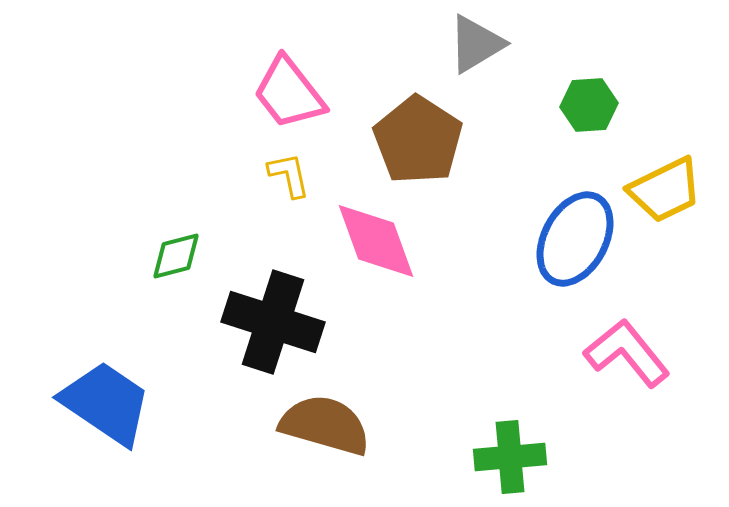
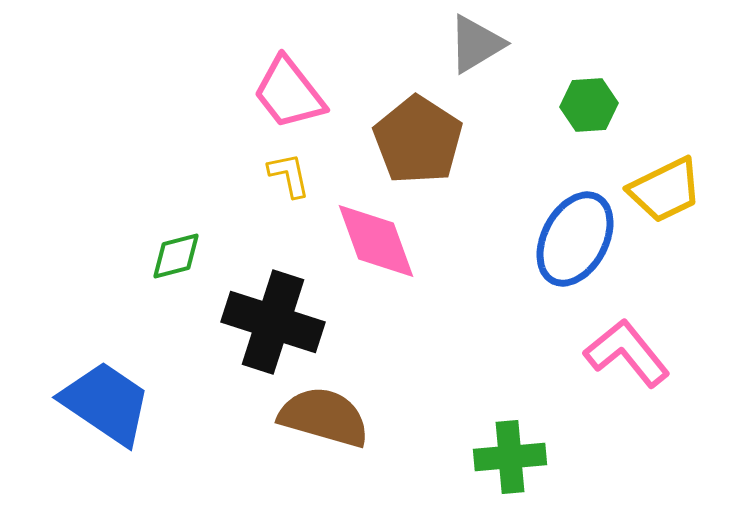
brown semicircle: moved 1 px left, 8 px up
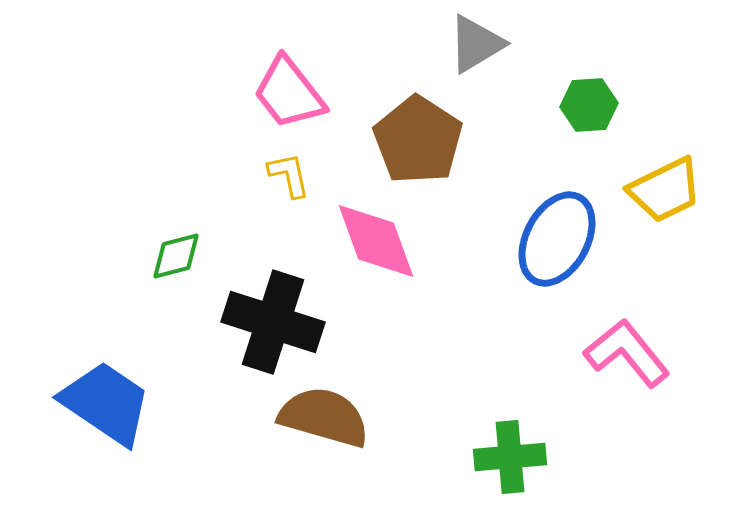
blue ellipse: moved 18 px left
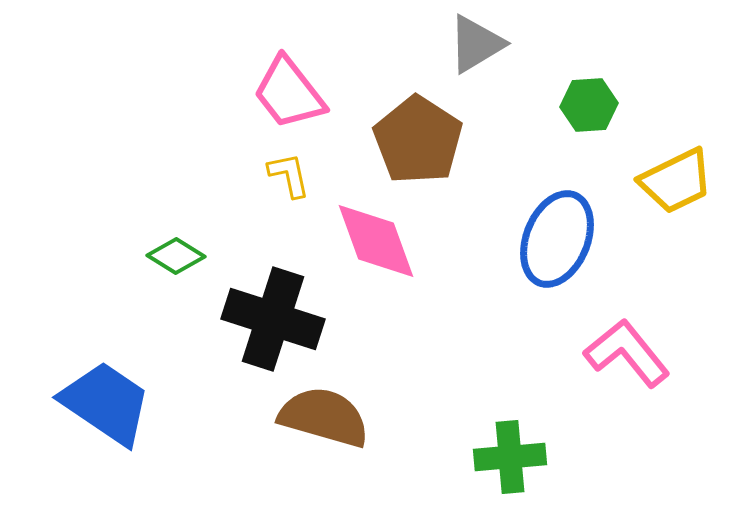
yellow trapezoid: moved 11 px right, 9 px up
blue ellipse: rotated 6 degrees counterclockwise
green diamond: rotated 46 degrees clockwise
black cross: moved 3 px up
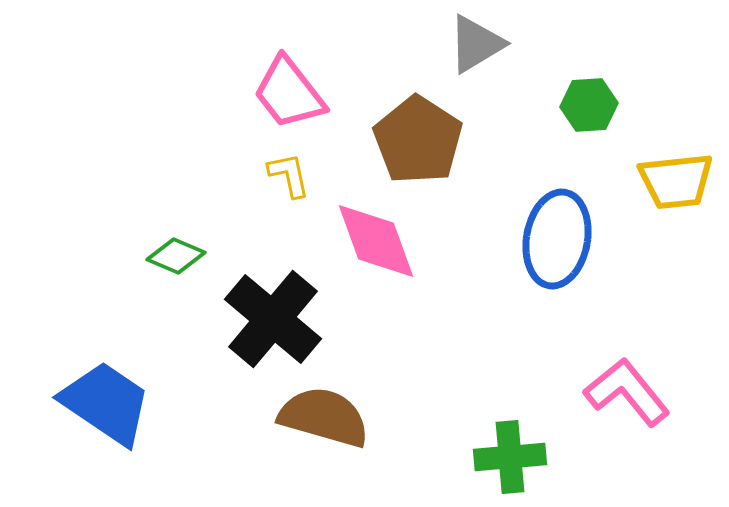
yellow trapezoid: rotated 20 degrees clockwise
blue ellipse: rotated 12 degrees counterclockwise
green diamond: rotated 8 degrees counterclockwise
black cross: rotated 22 degrees clockwise
pink L-shape: moved 39 px down
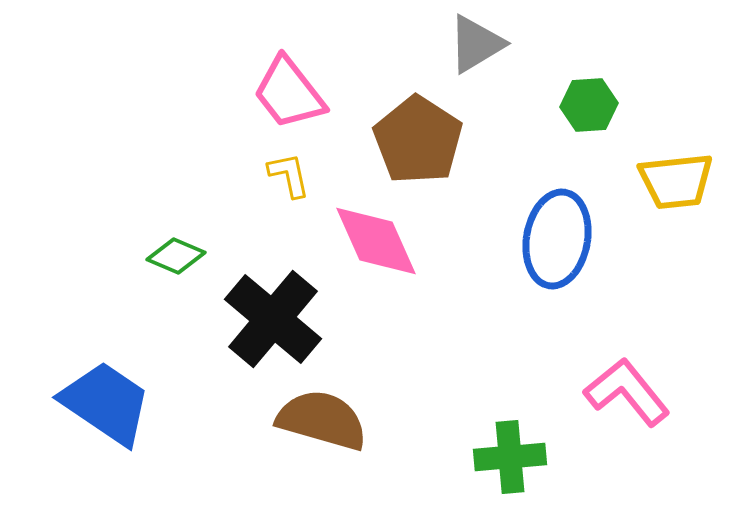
pink diamond: rotated 4 degrees counterclockwise
brown semicircle: moved 2 px left, 3 px down
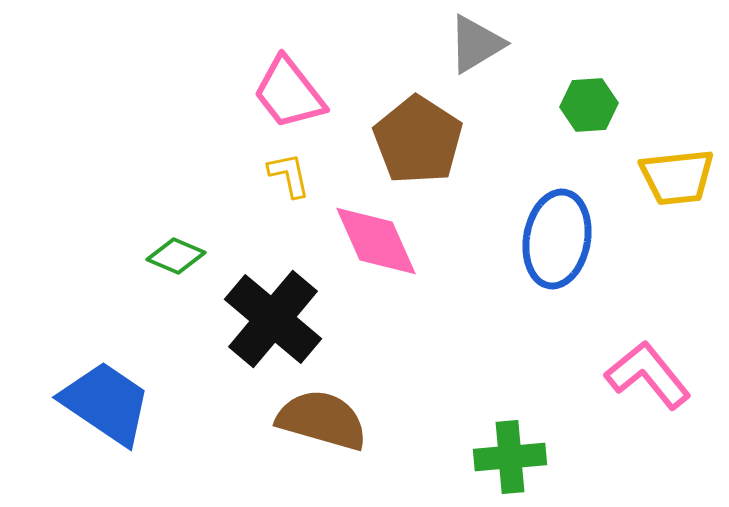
yellow trapezoid: moved 1 px right, 4 px up
pink L-shape: moved 21 px right, 17 px up
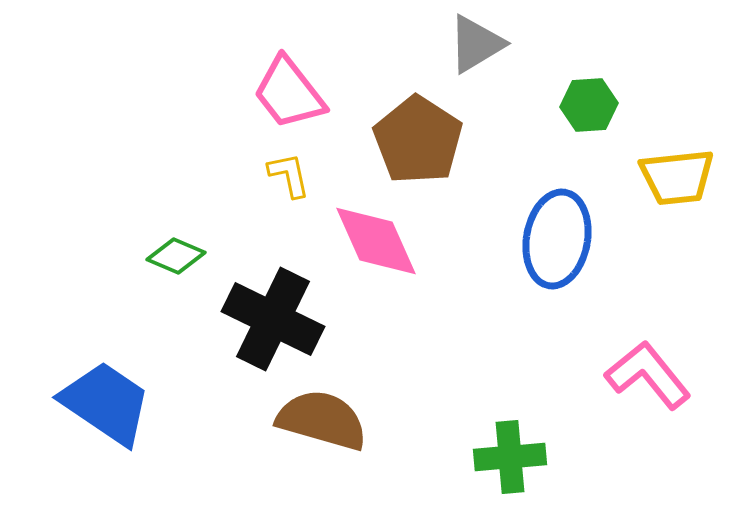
black cross: rotated 14 degrees counterclockwise
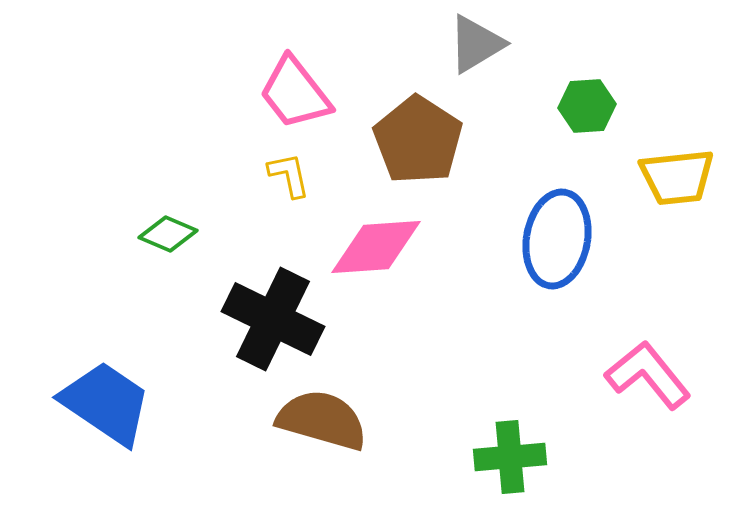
pink trapezoid: moved 6 px right
green hexagon: moved 2 px left, 1 px down
pink diamond: moved 6 px down; rotated 70 degrees counterclockwise
green diamond: moved 8 px left, 22 px up
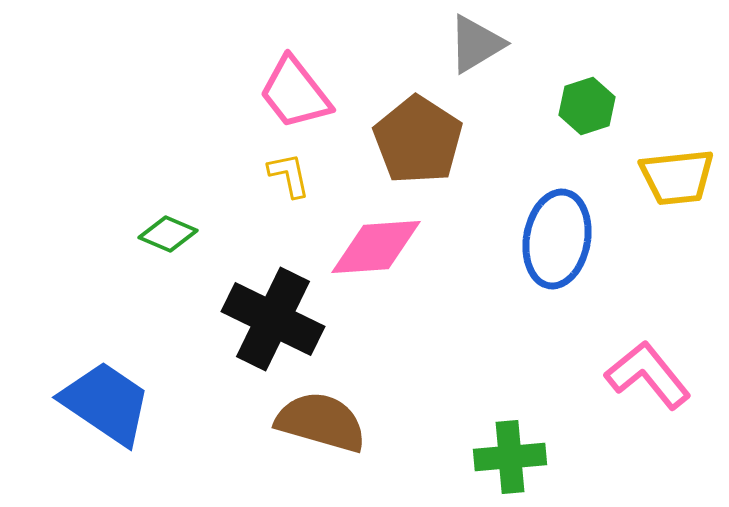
green hexagon: rotated 14 degrees counterclockwise
brown semicircle: moved 1 px left, 2 px down
